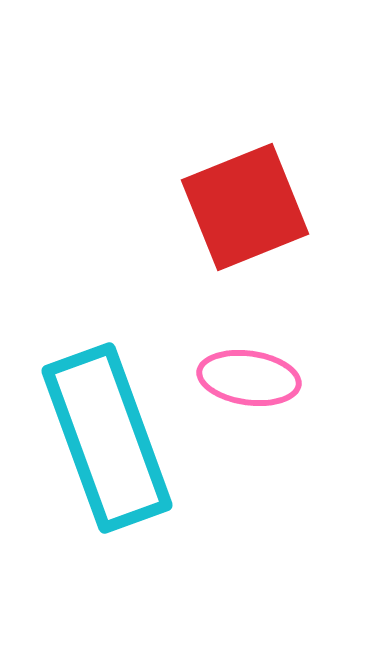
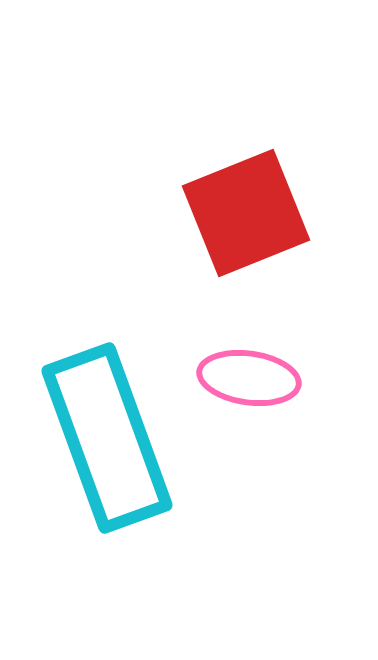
red square: moved 1 px right, 6 px down
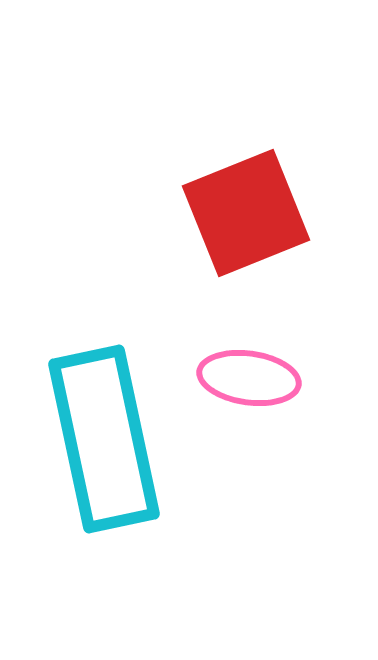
cyan rectangle: moved 3 px left, 1 px down; rotated 8 degrees clockwise
